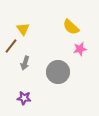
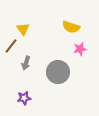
yellow semicircle: rotated 24 degrees counterclockwise
gray arrow: moved 1 px right
purple star: rotated 16 degrees counterclockwise
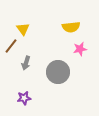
yellow semicircle: rotated 24 degrees counterclockwise
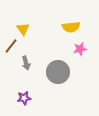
gray arrow: rotated 32 degrees counterclockwise
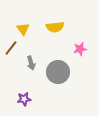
yellow semicircle: moved 16 px left
brown line: moved 2 px down
gray arrow: moved 5 px right
purple star: moved 1 px down
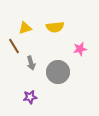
yellow triangle: moved 2 px right, 1 px up; rotated 48 degrees clockwise
brown line: moved 3 px right, 2 px up; rotated 70 degrees counterclockwise
purple star: moved 6 px right, 2 px up
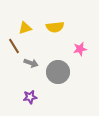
gray arrow: rotated 56 degrees counterclockwise
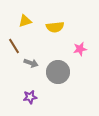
yellow triangle: moved 7 px up
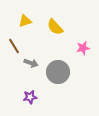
yellow semicircle: rotated 54 degrees clockwise
pink star: moved 3 px right, 1 px up
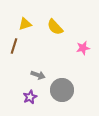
yellow triangle: moved 3 px down
brown line: rotated 49 degrees clockwise
gray arrow: moved 7 px right, 12 px down
gray circle: moved 4 px right, 18 px down
purple star: rotated 16 degrees counterclockwise
